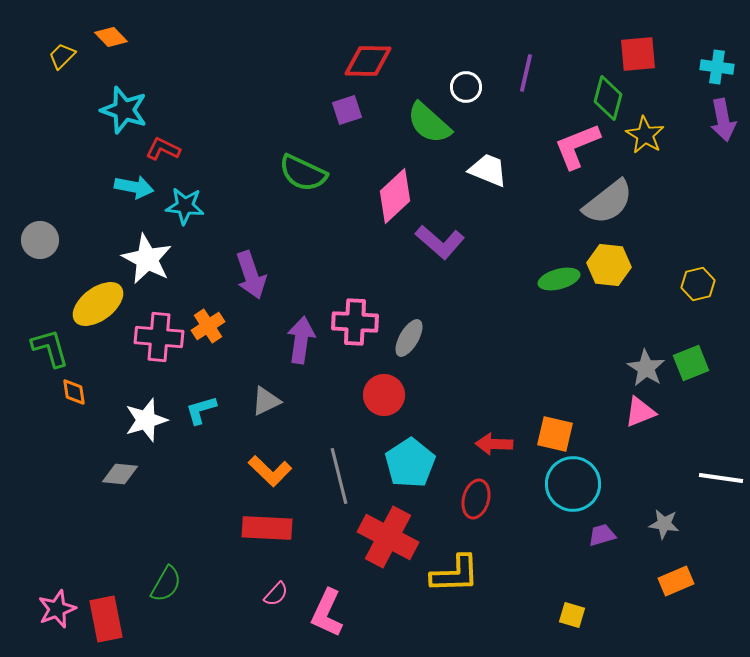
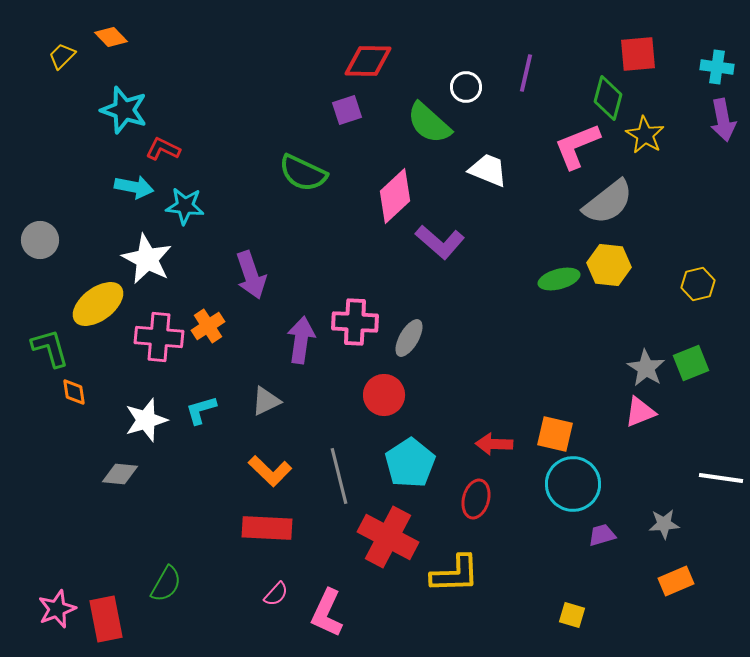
gray star at (664, 524): rotated 12 degrees counterclockwise
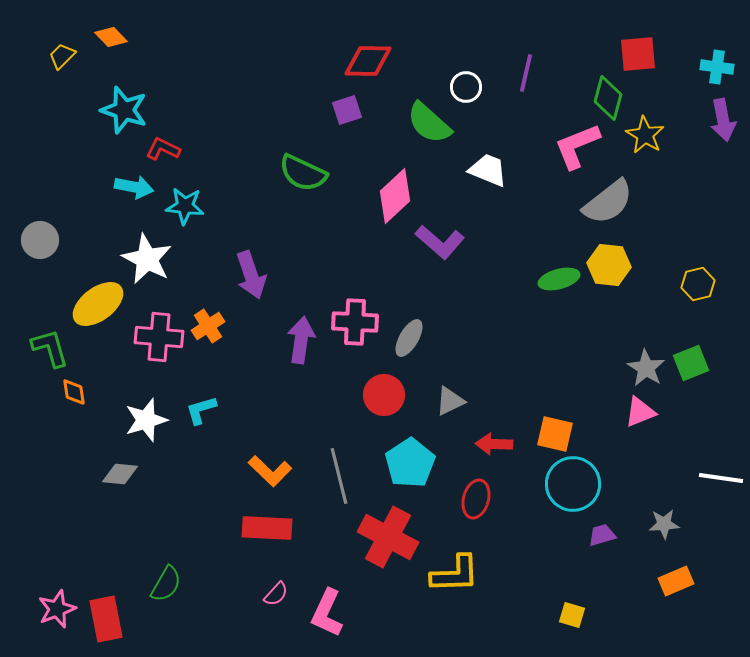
gray triangle at (266, 401): moved 184 px right
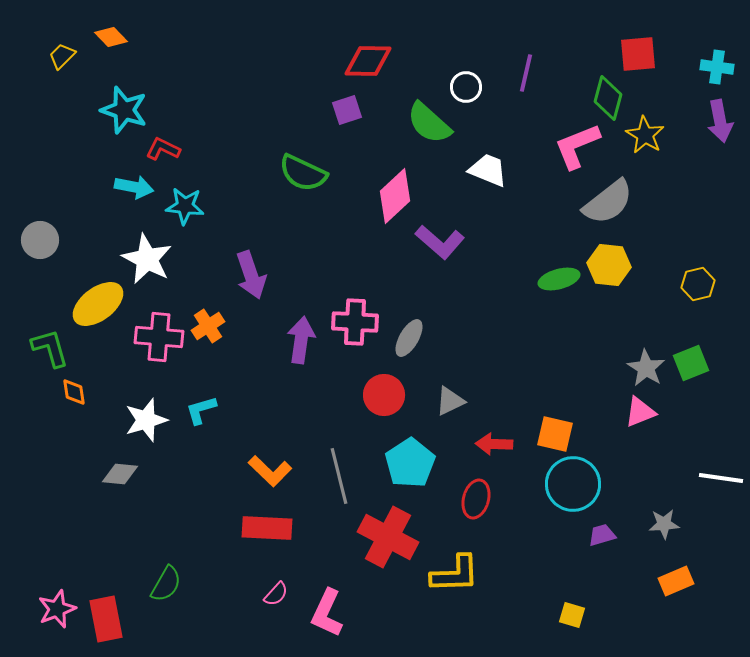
purple arrow at (723, 120): moved 3 px left, 1 px down
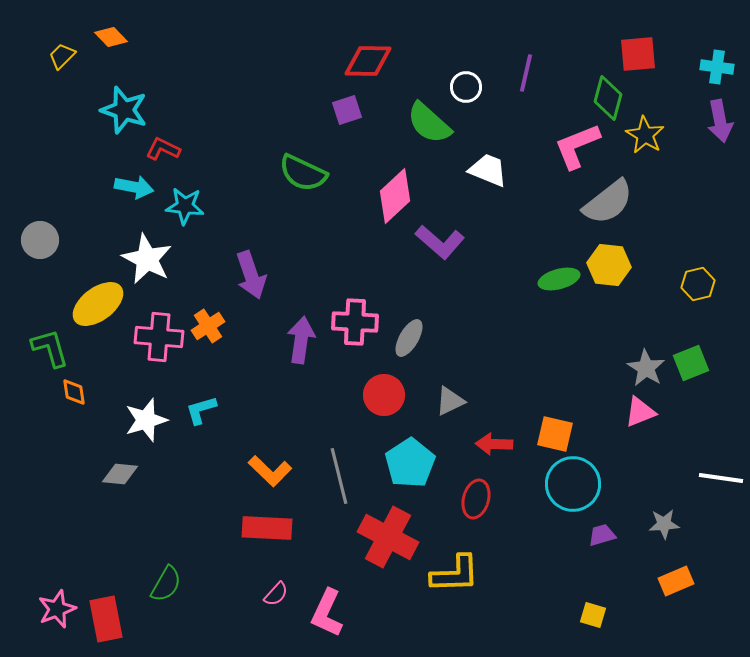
yellow square at (572, 615): moved 21 px right
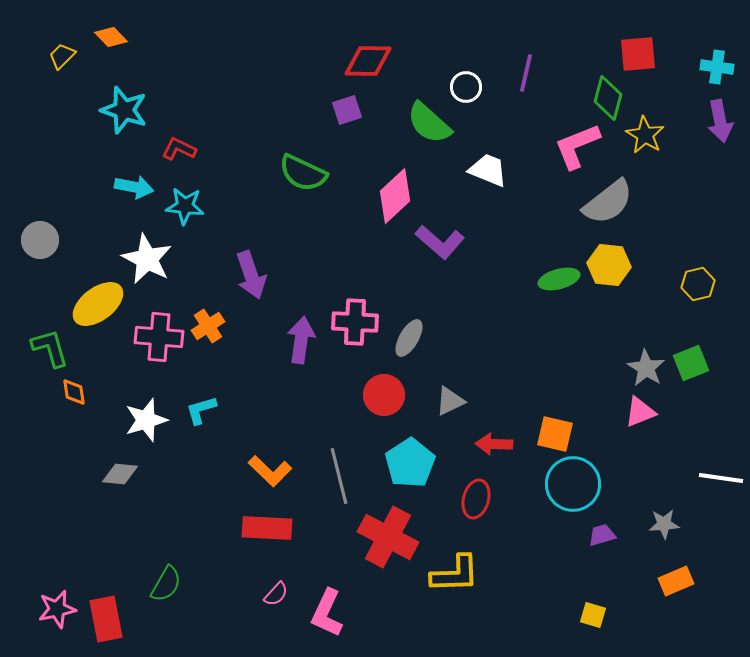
red L-shape at (163, 149): moved 16 px right
pink star at (57, 609): rotated 9 degrees clockwise
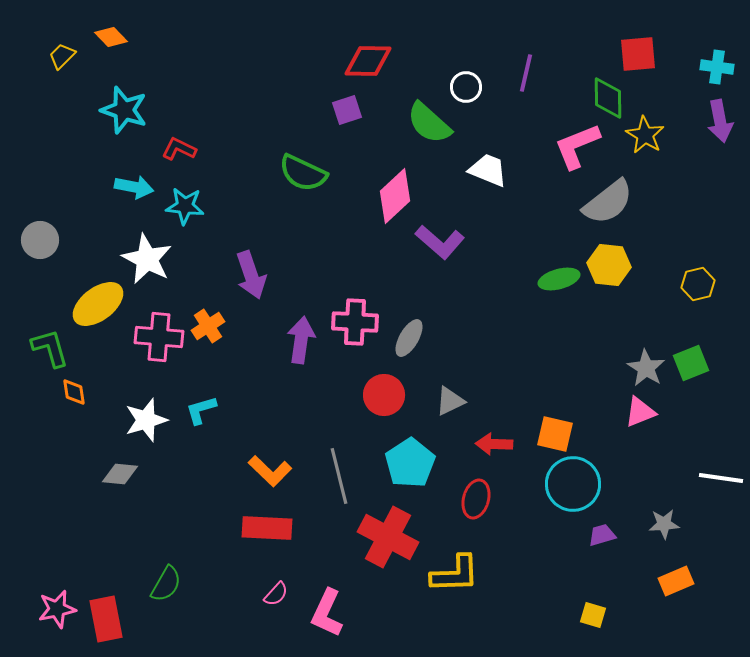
green diamond at (608, 98): rotated 15 degrees counterclockwise
